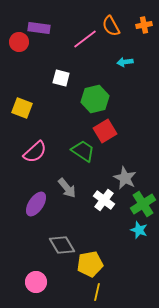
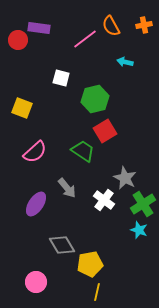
red circle: moved 1 px left, 2 px up
cyan arrow: rotated 21 degrees clockwise
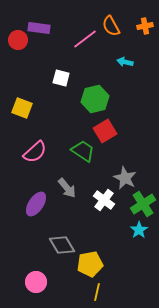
orange cross: moved 1 px right, 1 px down
cyan star: rotated 18 degrees clockwise
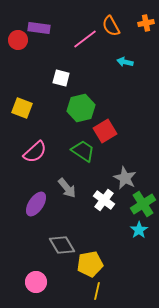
orange cross: moved 1 px right, 3 px up
green hexagon: moved 14 px left, 9 px down
yellow line: moved 1 px up
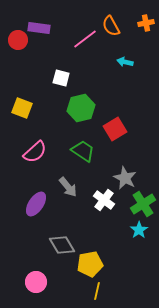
red square: moved 10 px right, 2 px up
gray arrow: moved 1 px right, 1 px up
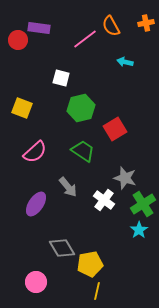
gray star: rotated 10 degrees counterclockwise
gray diamond: moved 3 px down
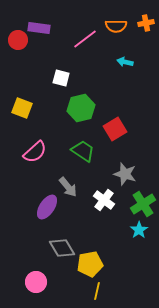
orange semicircle: moved 5 px right; rotated 60 degrees counterclockwise
gray star: moved 4 px up
purple ellipse: moved 11 px right, 3 px down
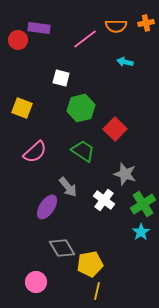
red square: rotated 15 degrees counterclockwise
cyan star: moved 2 px right, 2 px down
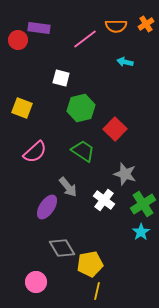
orange cross: moved 1 px down; rotated 21 degrees counterclockwise
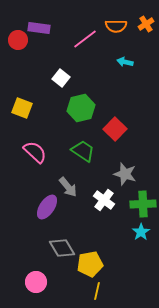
white square: rotated 24 degrees clockwise
pink semicircle: rotated 95 degrees counterclockwise
green cross: rotated 30 degrees clockwise
